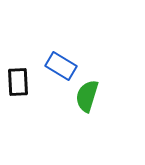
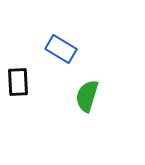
blue rectangle: moved 17 px up
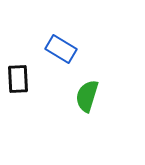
black rectangle: moved 3 px up
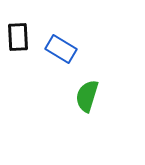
black rectangle: moved 42 px up
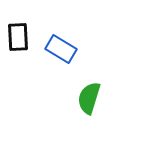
green semicircle: moved 2 px right, 2 px down
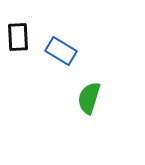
blue rectangle: moved 2 px down
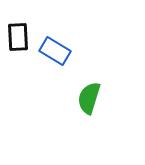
blue rectangle: moved 6 px left
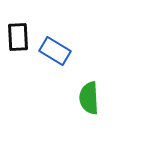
green semicircle: rotated 20 degrees counterclockwise
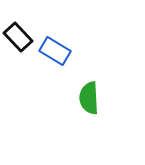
black rectangle: rotated 40 degrees counterclockwise
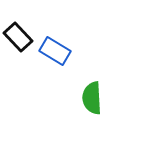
green semicircle: moved 3 px right
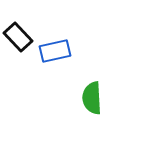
blue rectangle: rotated 44 degrees counterclockwise
